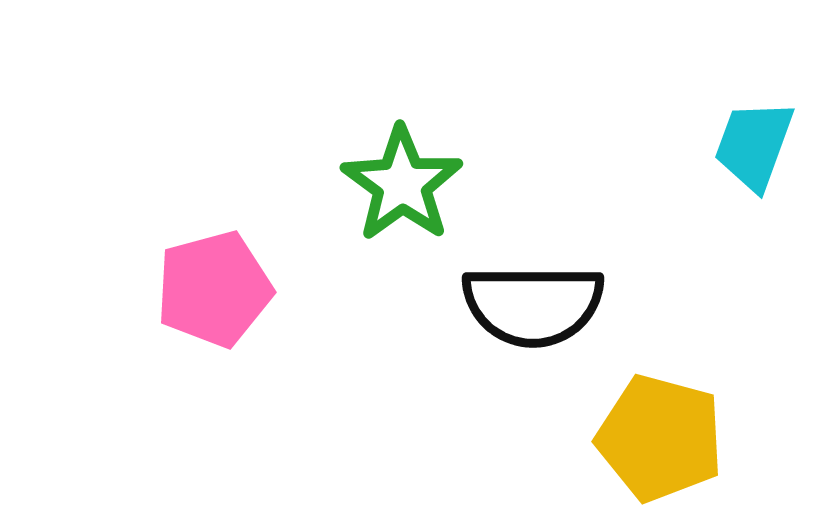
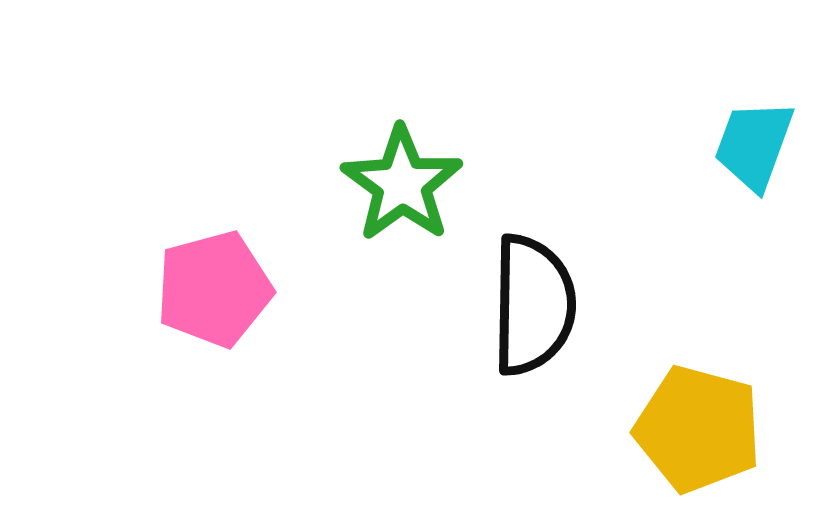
black semicircle: rotated 89 degrees counterclockwise
yellow pentagon: moved 38 px right, 9 px up
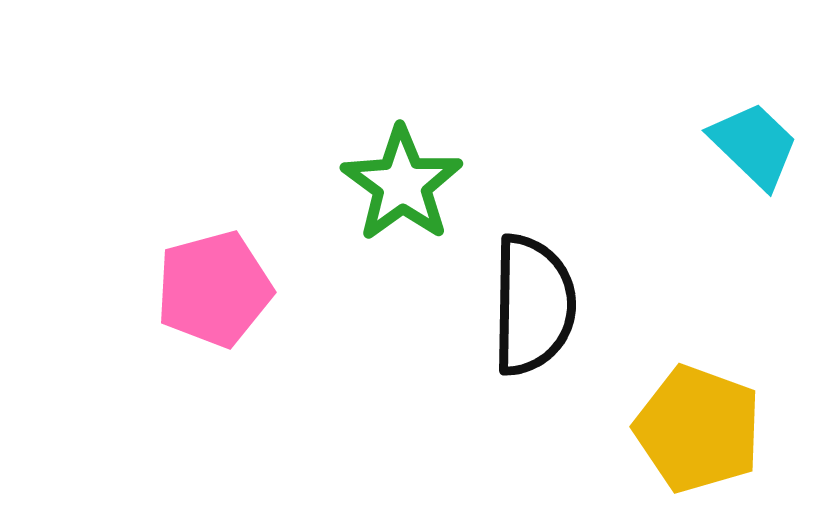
cyan trapezoid: rotated 114 degrees clockwise
yellow pentagon: rotated 5 degrees clockwise
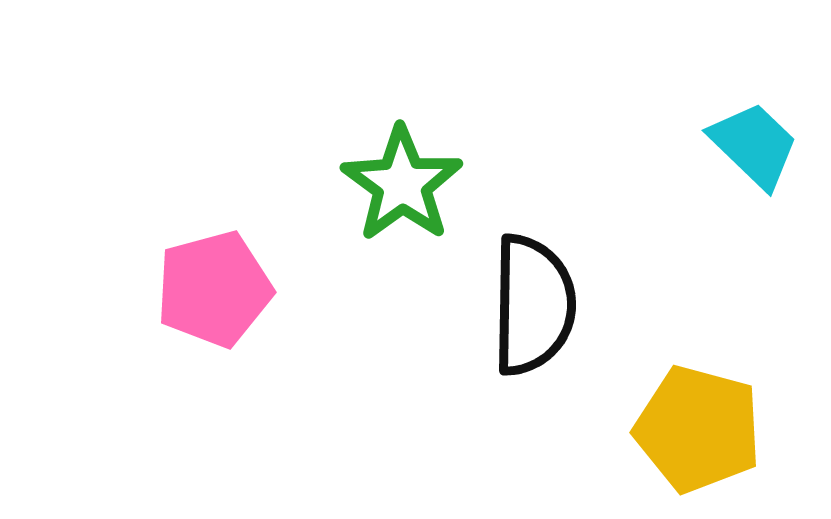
yellow pentagon: rotated 5 degrees counterclockwise
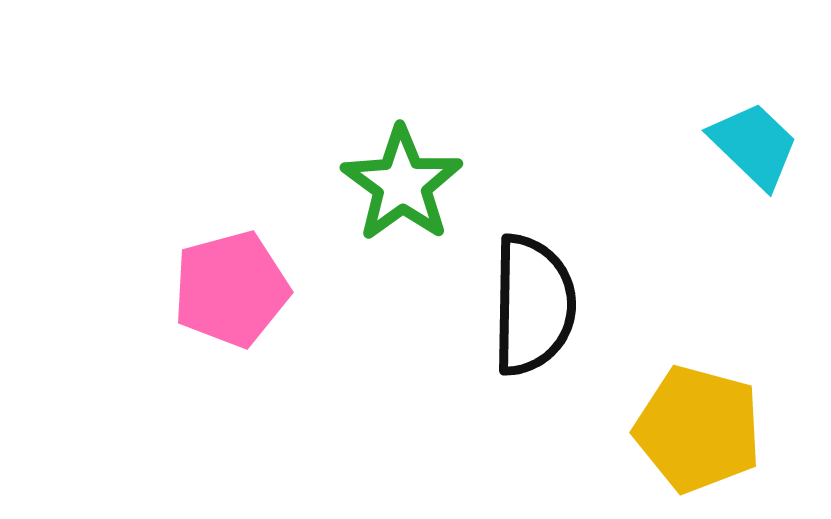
pink pentagon: moved 17 px right
